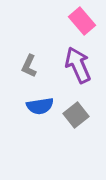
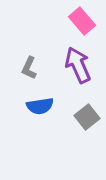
gray L-shape: moved 2 px down
gray square: moved 11 px right, 2 px down
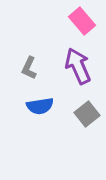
purple arrow: moved 1 px down
gray square: moved 3 px up
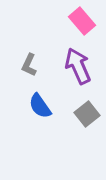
gray L-shape: moved 3 px up
blue semicircle: rotated 64 degrees clockwise
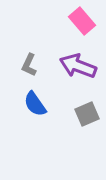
purple arrow: rotated 45 degrees counterclockwise
blue semicircle: moved 5 px left, 2 px up
gray square: rotated 15 degrees clockwise
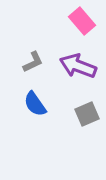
gray L-shape: moved 4 px right, 3 px up; rotated 140 degrees counterclockwise
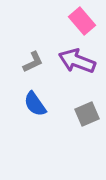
purple arrow: moved 1 px left, 5 px up
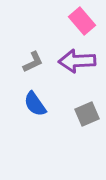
purple arrow: rotated 24 degrees counterclockwise
